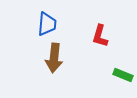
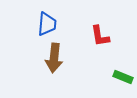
red L-shape: rotated 25 degrees counterclockwise
green rectangle: moved 2 px down
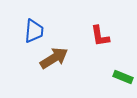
blue trapezoid: moved 13 px left, 7 px down
brown arrow: rotated 128 degrees counterclockwise
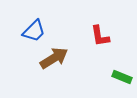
blue trapezoid: rotated 40 degrees clockwise
green rectangle: moved 1 px left
